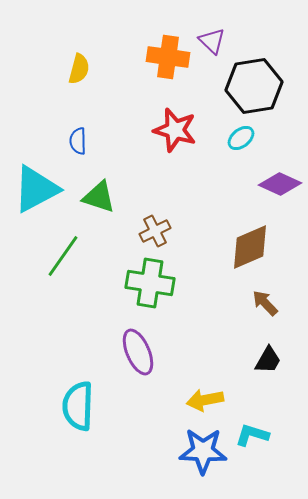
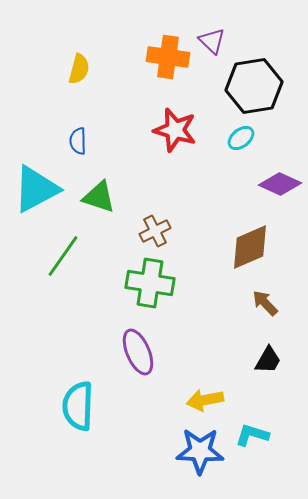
blue star: moved 3 px left
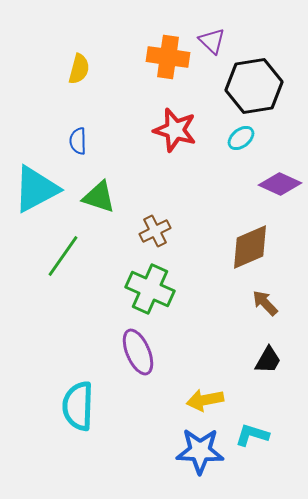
green cross: moved 6 px down; rotated 15 degrees clockwise
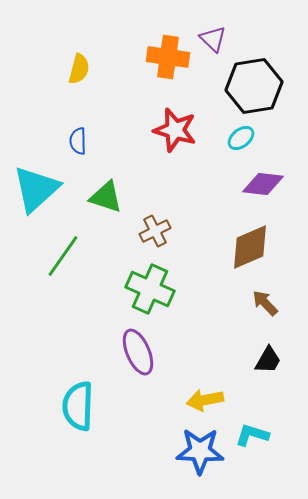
purple triangle: moved 1 px right, 2 px up
purple diamond: moved 17 px left; rotated 18 degrees counterclockwise
cyan triangle: rotated 14 degrees counterclockwise
green triangle: moved 7 px right
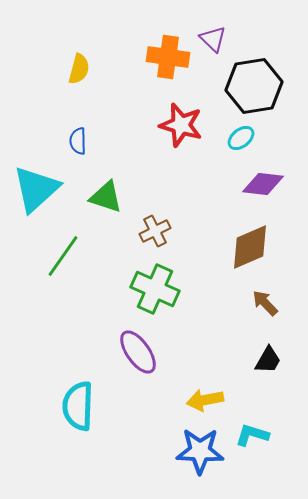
red star: moved 6 px right, 5 px up
green cross: moved 5 px right
purple ellipse: rotated 12 degrees counterclockwise
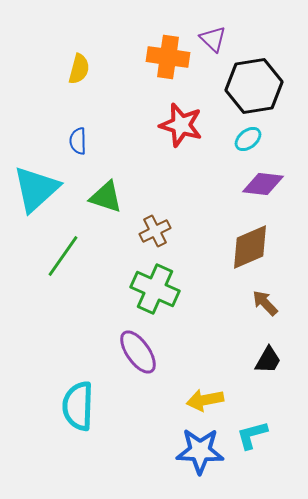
cyan ellipse: moved 7 px right, 1 px down
cyan L-shape: rotated 32 degrees counterclockwise
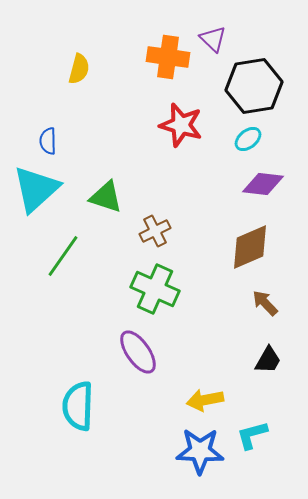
blue semicircle: moved 30 px left
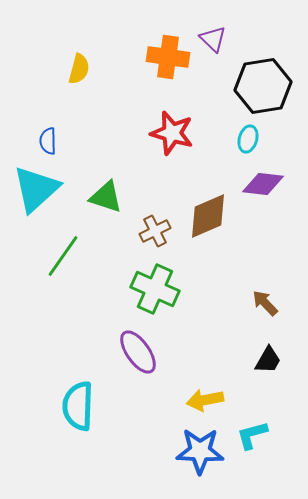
black hexagon: moved 9 px right
red star: moved 9 px left, 8 px down
cyan ellipse: rotated 36 degrees counterclockwise
brown diamond: moved 42 px left, 31 px up
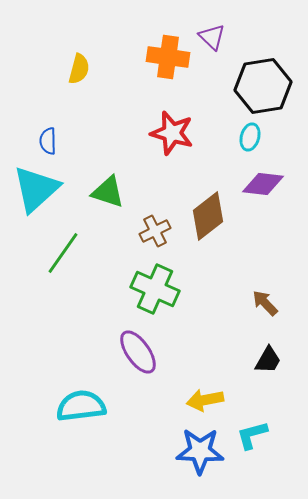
purple triangle: moved 1 px left, 2 px up
cyan ellipse: moved 2 px right, 2 px up
green triangle: moved 2 px right, 5 px up
brown diamond: rotated 15 degrees counterclockwise
green line: moved 3 px up
cyan semicircle: moved 3 px right; rotated 81 degrees clockwise
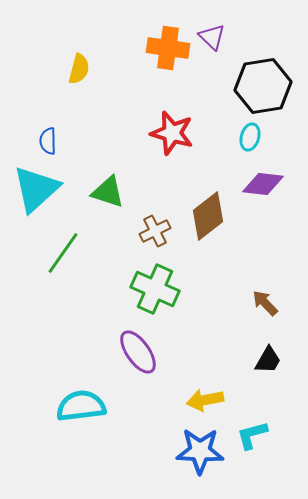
orange cross: moved 9 px up
